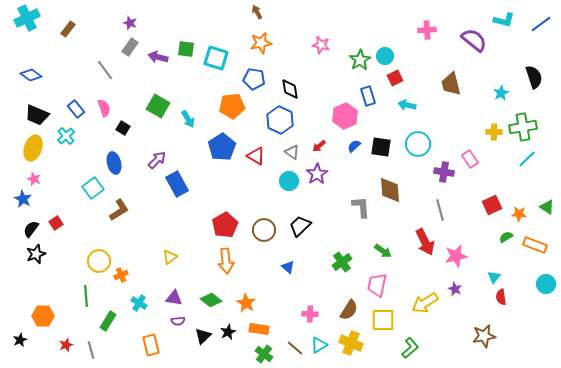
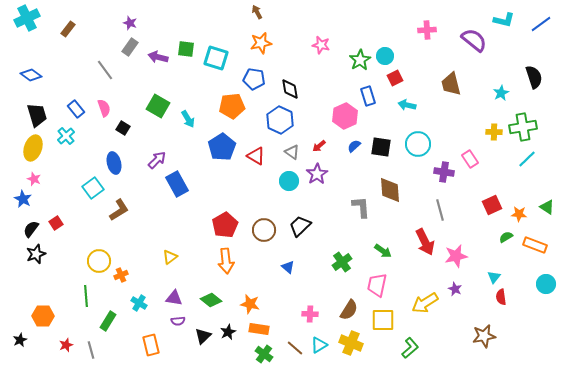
black trapezoid at (37, 115): rotated 130 degrees counterclockwise
orange star at (246, 303): moved 4 px right, 1 px down; rotated 18 degrees counterclockwise
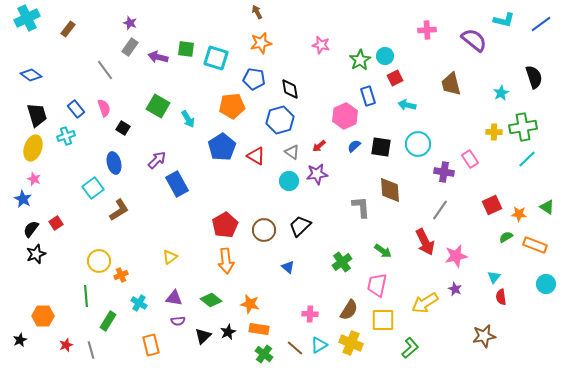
blue hexagon at (280, 120): rotated 20 degrees clockwise
cyan cross at (66, 136): rotated 24 degrees clockwise
purple star at (317, 174): rotated 25 degrees clockwise
gray line at (440, 210): rotated 50 degrees clockwise
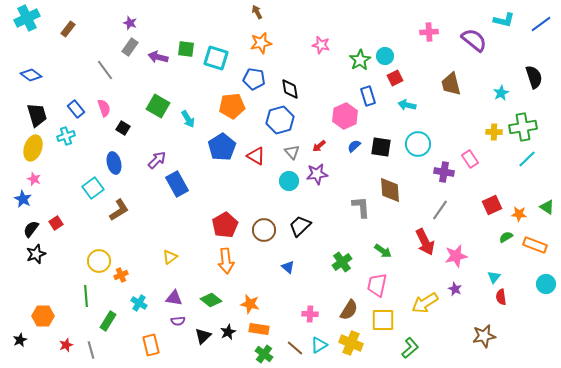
pink cross at (427, 30): moved 2 px right, 2 px down
gray triangle at (292, 152): rotated 14 degrees clockwise
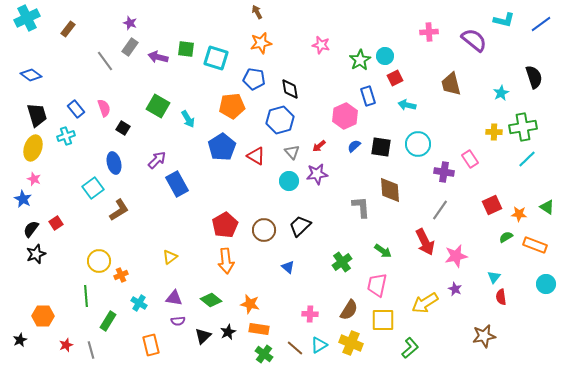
gray line at (105, 70): moved 9 px up
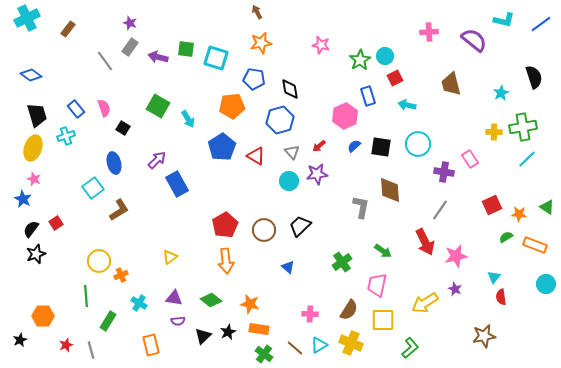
gray L-shape at (361, 207): rotated 15 degrees clockwise
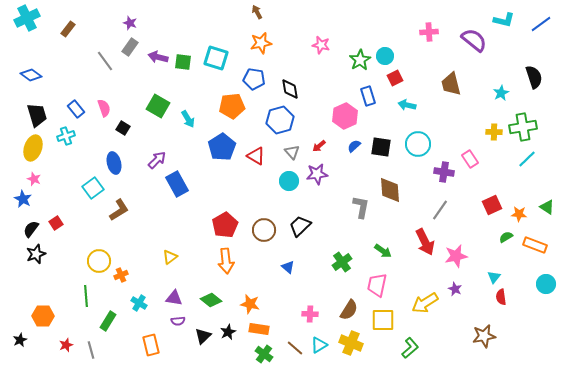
green square at (186, 49): moved 3 px left, 13 px down
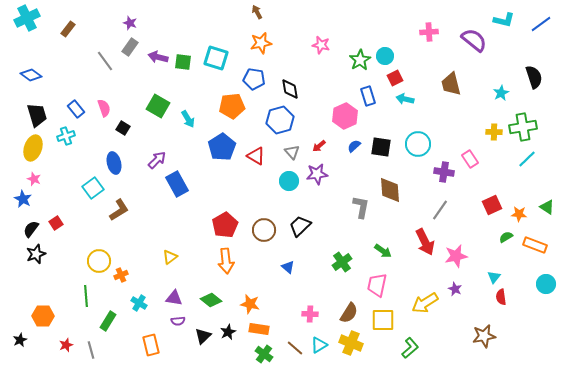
cyan arrow at (407, 105): moved 2 px left, 6 px up
brown semicircle at (349, 310): moved 3 px down
